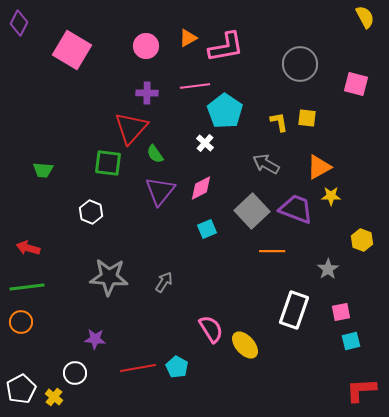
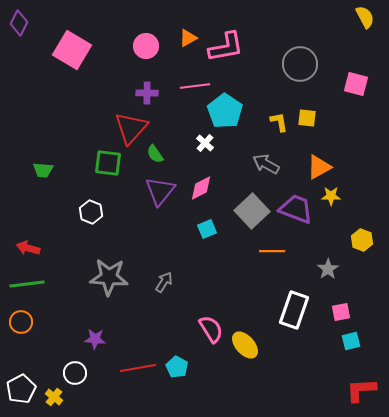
green line at (27, 287): moved 3 px up
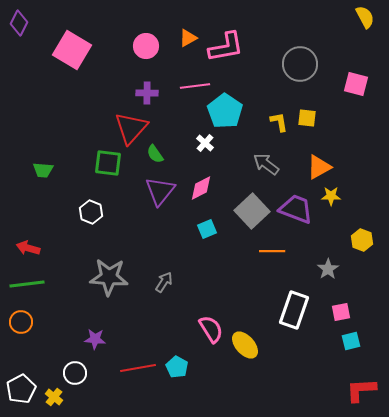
gray arrow at (266, 164): rotated 8 degrees clockwise
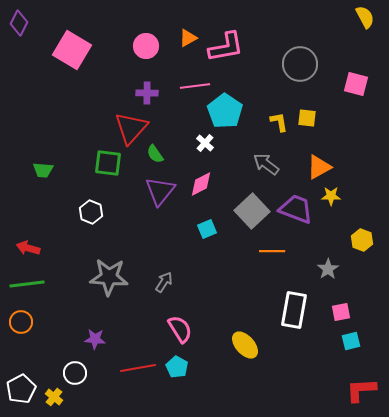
pink diamond at (201, 188): moved 4 px up
white rectangle at (294, 310): rotated 9 degrees counterclockwise
pink semicircle at (211, 329): moved 31 px left
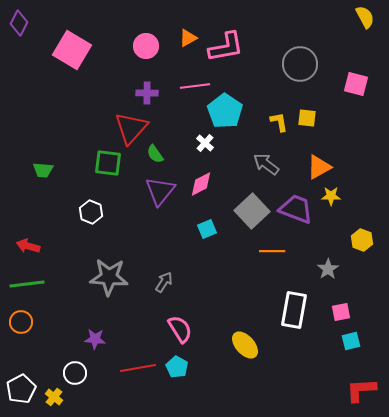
red arrow at (28, 248): moved 2 px up
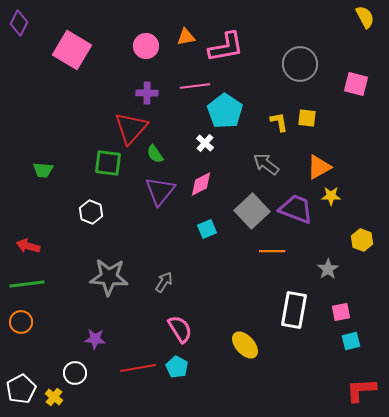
orange triangle at (188, 38): moved 2 px left, 1 px up; rotated 18 degrees clockwise
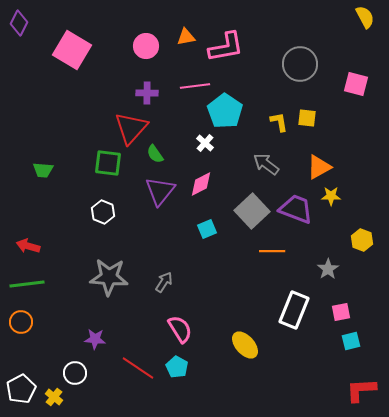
white hexagon at (91, 212): moved 12 px right
white rectangle at (294, 310): rotated 12 degrees clockwise
red line at (138, 368): rotated 44 degrees clockwise
